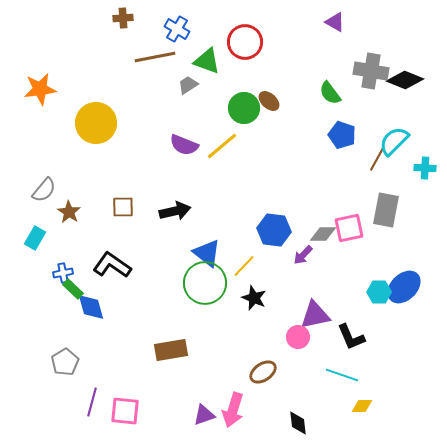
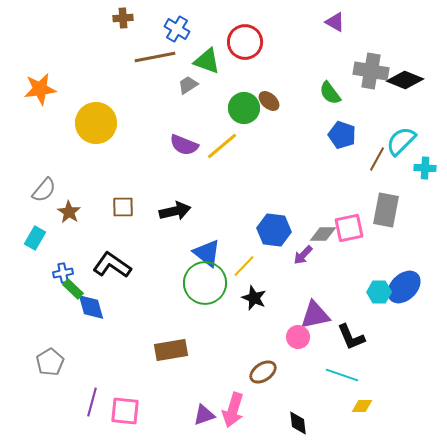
cyan semicircle at (394, 141): moved 7 px right
gray pentagon at (65, 362): moved 15 px left
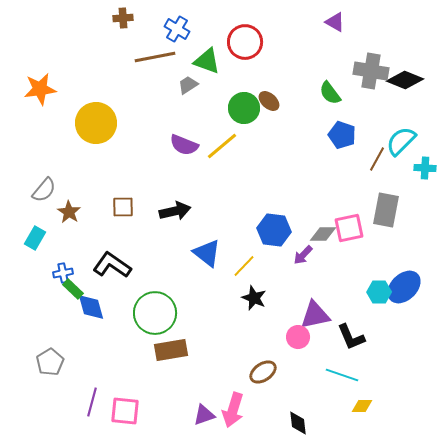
green circle at (205, 283): moved 50 px left, 30 px down
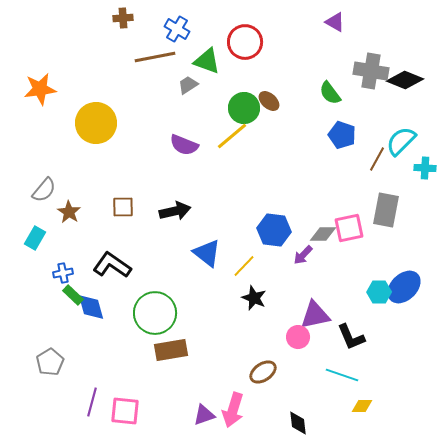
yellow line at (222, 146): moved 10 px right, 10 px up
green rectangle at (73, 289): moved 6 px down
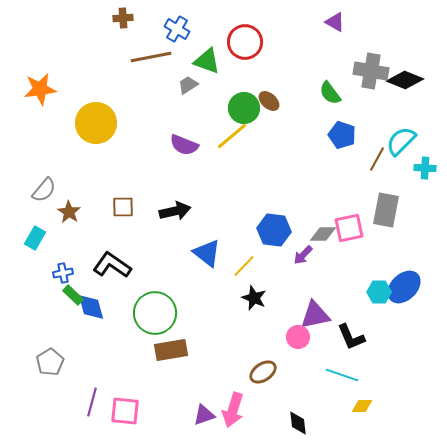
brown line at (155, 57): moved 4 px left
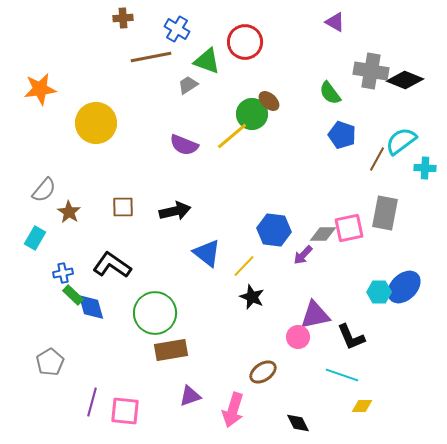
green circle at (244, 108): moved 8 px right, 6 px down
cyan semicircle at (401, 141): rotated 8 degrees clockwise
gray rectangle at (386, 210): moved 1 px left, 3 px down
black star at (254, 298): moved 2 px left, 1 px up
purple triangle at (204, 415): moved 14 px left, 19 px up
black diamond at (298, 423): rotated 20 degrees counterclockwise
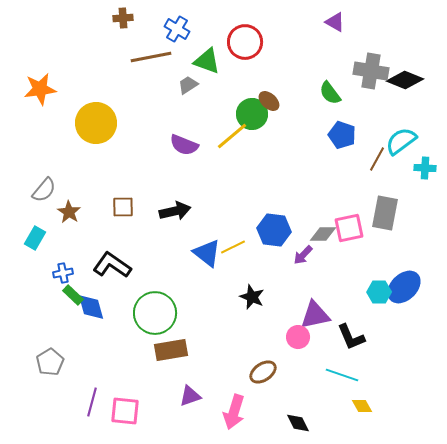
yellow line at (244, 266): moved 11 px left, 19 px up; rotated 20 degrees clockwise
yellow diamond at (362, 406): rotated 60 degrees clockwise
pink arrow at (233, 410): moved 1 px right, 2 px down
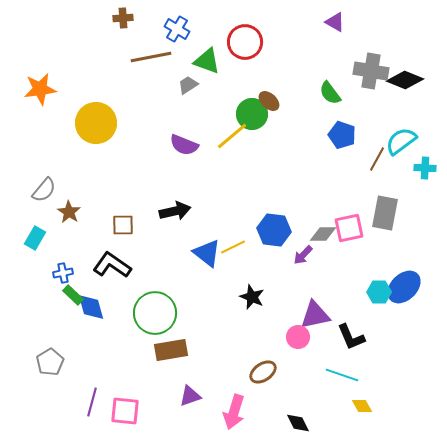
brown square at (123, 207): moved 18 px down
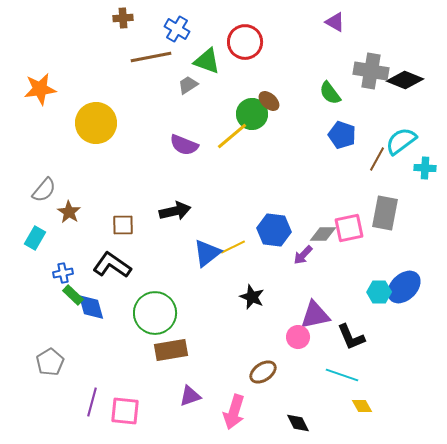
blue triangle at (207, 253): rotated 44 degrees clockwise
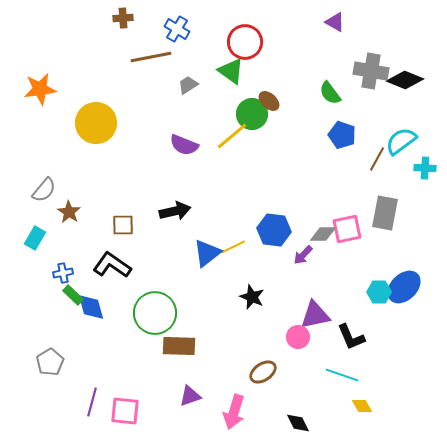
green triangle at (207, 61): moved 24 px right, 10 px down; rotated 16 degrees clockwise
pink square at (349, 228): moved 2 px left, 1 px down
brown rectangle at (171, 350): moved 8 px right, 4 px up; rotated 12 degrees clockwise
